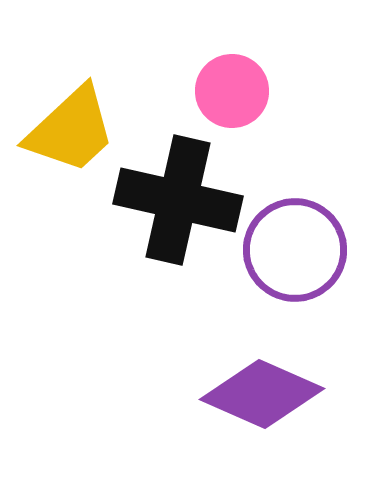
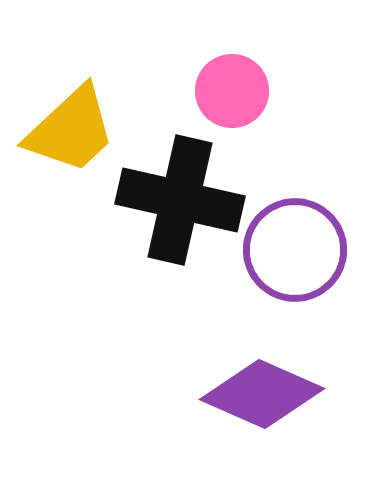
black cross: moved 2 px right
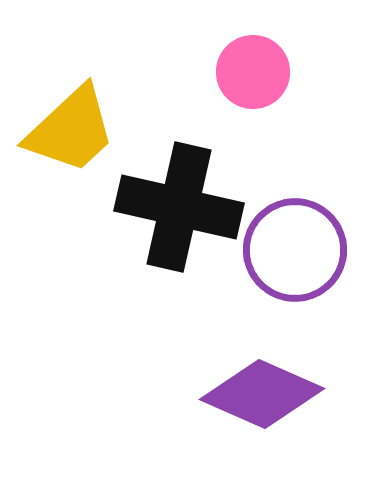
pink circle: moved 21 px right, 19 px up
black cross: moved 1 px left, 7 px down
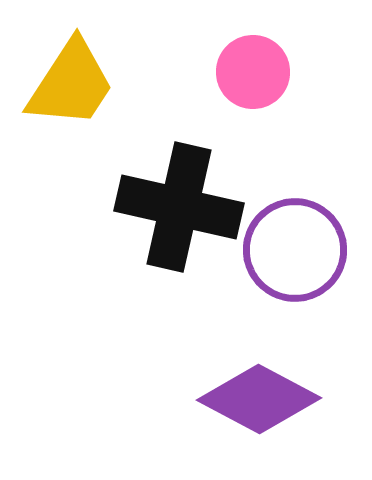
yellow trapezoid: moved 46 px up; rotated 14 degrees counterclockwise
purple diamond: moved 3 px left, 5 px down; rotated 4 degrees clockwise
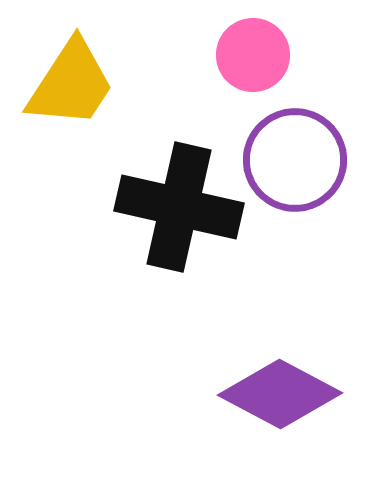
pink circle: moved 17 px up
purple circle: moved 90 px up
purple diamond: moved 21 px right, 5 px up
